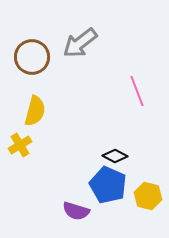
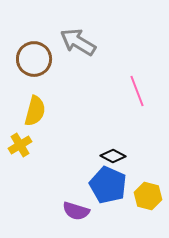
gray arrow: moved 2 px left, 1 px up; rotated 69 degrees clockwise
brown circle: moved 2 px right, 2 px down
black diamond: moved 2 px left
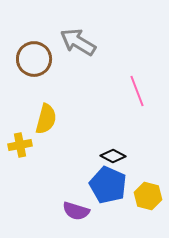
yellow semicircle: moved 11 px right, 8 px down
yellow cross: rotated 20 degrees clockwise
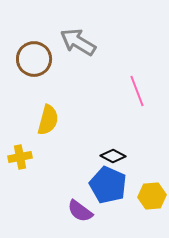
yellow semicircle: moved 2 px right, 1 px down
yellow cross: moved 12 px down
yellow hexagon: moved 4 px right; rotated 20 degrees counterclockwise
purple semicircle: moved 4 px right; rotated 20 degrees clockwise
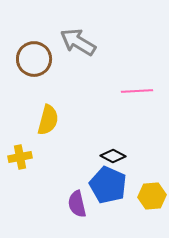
pink line: rotated 72 degrees counterclockwise
purple semicircle: moved 3 px left, 7 px up; rotated 40 degrees clockwise
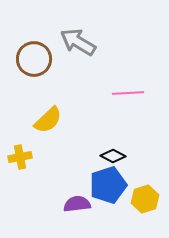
pink line: moved 9 px left, 2 px down
yellow semicircle: rotated 32 degrees clockwise
blue pentagon: rotated 30 degrees clockwise
yellow hexagon: moved 7 px left, 3 px down; rotated 12 degrees counterclockwise
purple semicircle: rotated 96 degrees clockwise
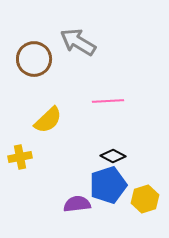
pink line: moved 20 px left, 8 px down
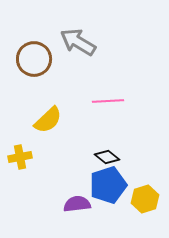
black diamond: moved 6 px left, 1 px down; rotated 10 degrees clockwise
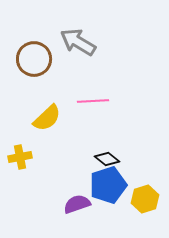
pink line: moved 15 px left
yellow semicircle: moved 1 px left, 2 px up
black diamond: moved 2 px down
purple semicircle: rotated 12 degrees counterclockwise
